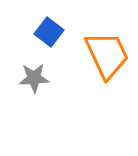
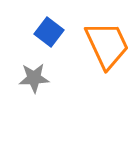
orange trapezoid: moved 10 px up
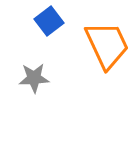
blue square: moved 11 px up; rotated 16 degrees clockwise
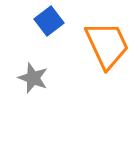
gray star: moved 1 px left; rotated 24 degrees clockwise
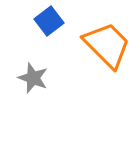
orange trapezoid: rotated 20 degrees counterclockwise
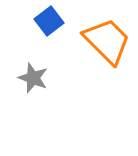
orange trapezoid: moved 4 px up
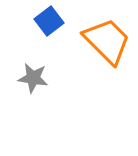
gray star: rotated 12 degrees counterclockwise
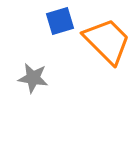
blue square: moved 11 px right; rotated 20 degrees clockwise
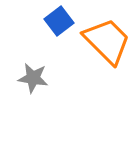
blue square: moved 1 px left; rotated 20 degrees counterclockwise
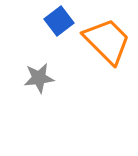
gray star: moved 6 px right; rotated 16 degrees counterclockwise
